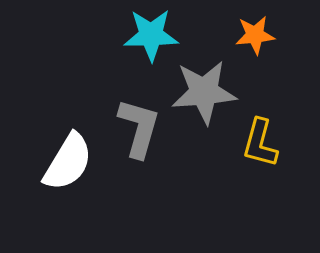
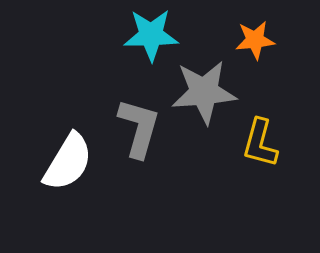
orange star: moved 5 px down
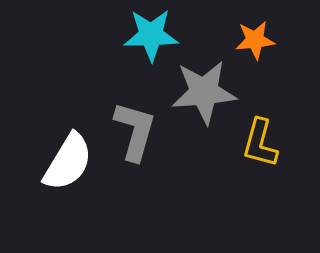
gray L-shape: moved 4 px left, 3 px down
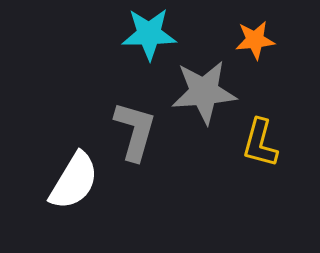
cyan star: moved 2 px left, 1 px up
white semicircle: moved 6 px right, 19 px down
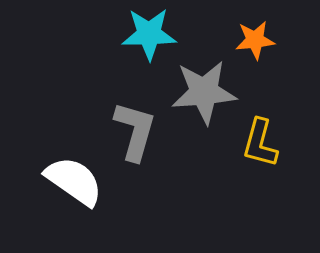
white semicircle: rotated 86 degrees counterclockwise
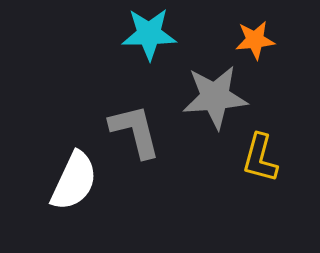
gray star: moved 11 px right, 5 px down
gray L-shape: rotated 30 degrees counterclockwise
yellow L-shape: moved 15 px down
white semicircle: rotated 80 degrees clockwise
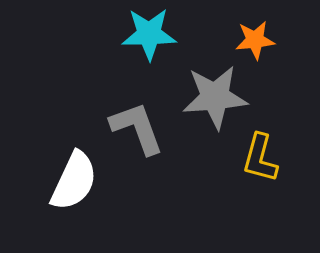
gray L-shape: moved 2 px right, 3 px up; rotated 6 degrees counterclockwise
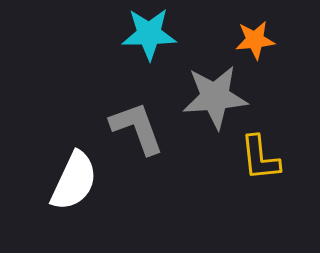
yellow L-shape: rotated 21 degrees counterclockwise
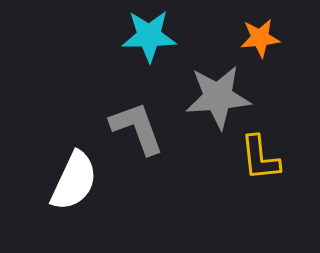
cyan star: moved 2 px down
orange star: moved 5 px right, 2 px up
gray star: moved 3 px right
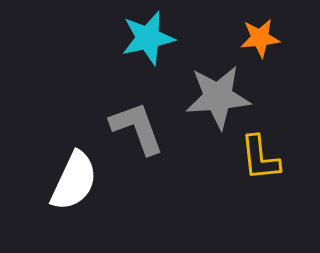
cyan star: moved 1 px left, 2 px down; rotated 12 degrees counterclockwise
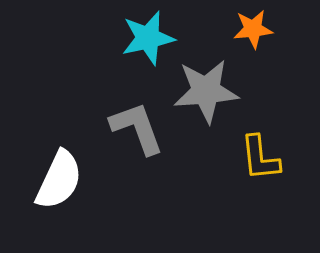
orange star: moved 7 px left, 9 px up
gray star: moved 12 px left, 6 px up
white semicircle: moved 15 px left, 1 px up
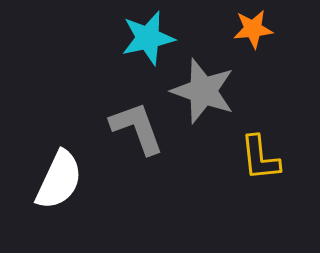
gray star: moved 3 px left; rotated 24 degrees clockwise
